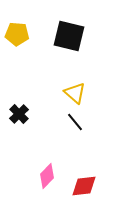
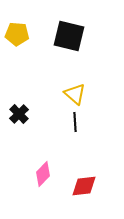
yellow triangle: moved 1 px down
black line: rotated 36 degrees clockwise
pink diamond: moved 4 px left, 2 px up
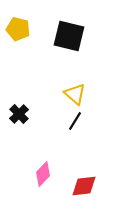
yellow pentagon: moved 1 px right, 5 px up; rotated 10 degrees clockwise
black line: moved 1 px up; rotated 36 degrees clockwise
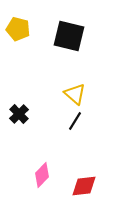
pink diamond: moved 1 px left, 1 px down
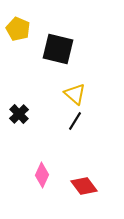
yellow pentagon: rotated 10 degrees clockwise
black square: moved 11 px left, 13 px down
pink diamond: rotated 20 degrees counterclockwise
red diamond: rotated 60 degrees clockwise
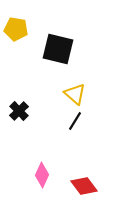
yellow pentagon: moved 2 px left; rotated 15 degrees counterclockwise
black cross: moved 3 px up
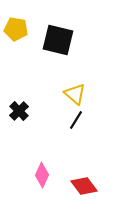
black square: moved 9 px up
black line: moved 1 px right, 1 px up
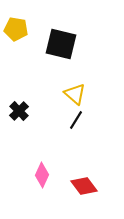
black square: moved 3 px right, 4 px down
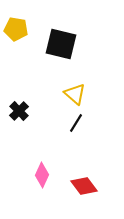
black line: moved 3 px down
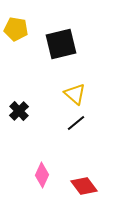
black square: rotated 28 degrees counterclockwise
black line: rotated 18 degrees clockwise
